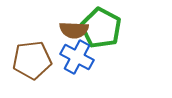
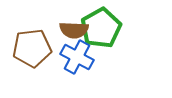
green pentagon: rotated 15 degrees clockwise
brown pentagon: moved 12 px up
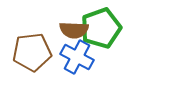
green pentagon: rotated 9 degrees clockwise
brown pentagon: moved 4 px down
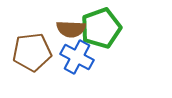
brown semicircle: moved 3 px left, 1 px up
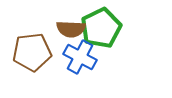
green pentagon: rotated 6 degrees counterclockwise
blue cross: moved 3 px right
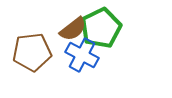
brown semicircle: moved 2 px right; rotated 40 degrees counterclockwise
blue cross: moved 2 px right, 2 px up
